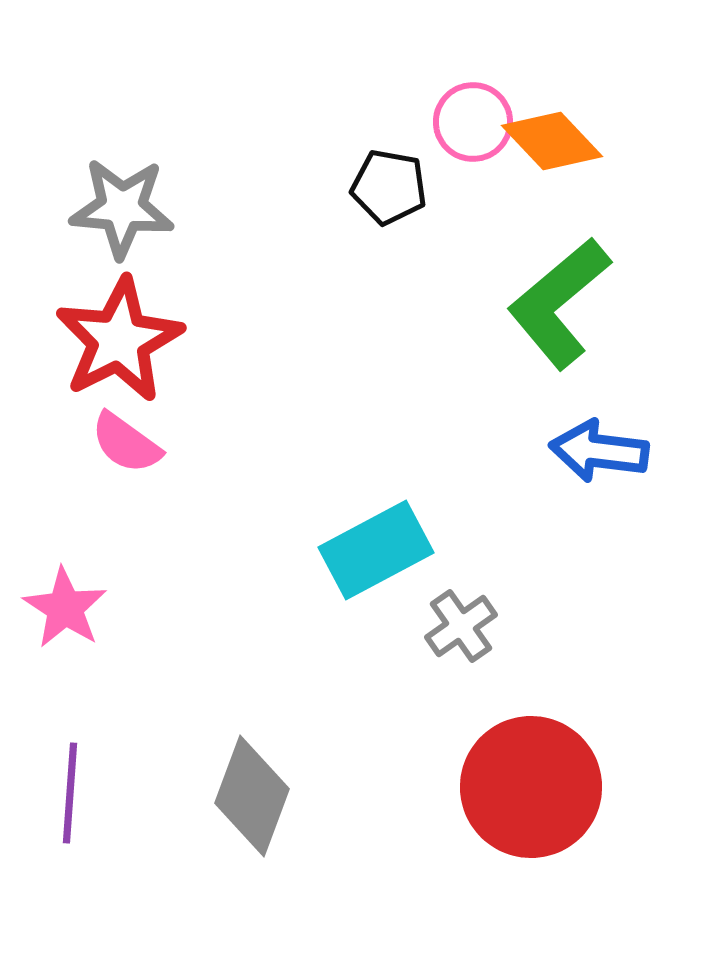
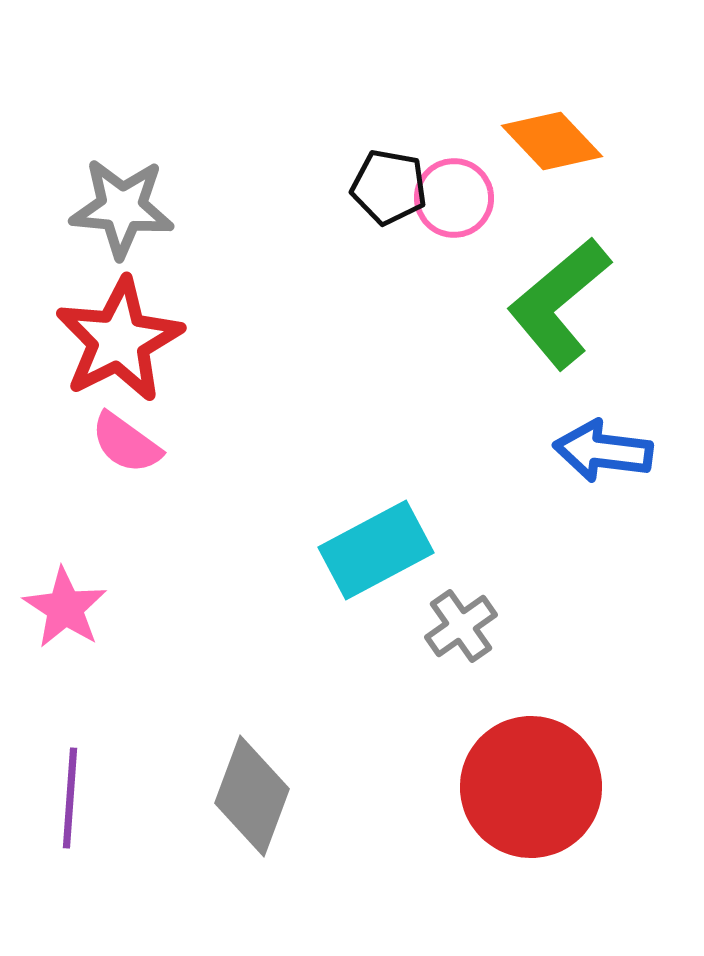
pink circle: moved 19 px left, 76 px down
blue arrow: moved 4 px right
purple line: moved 5 px down
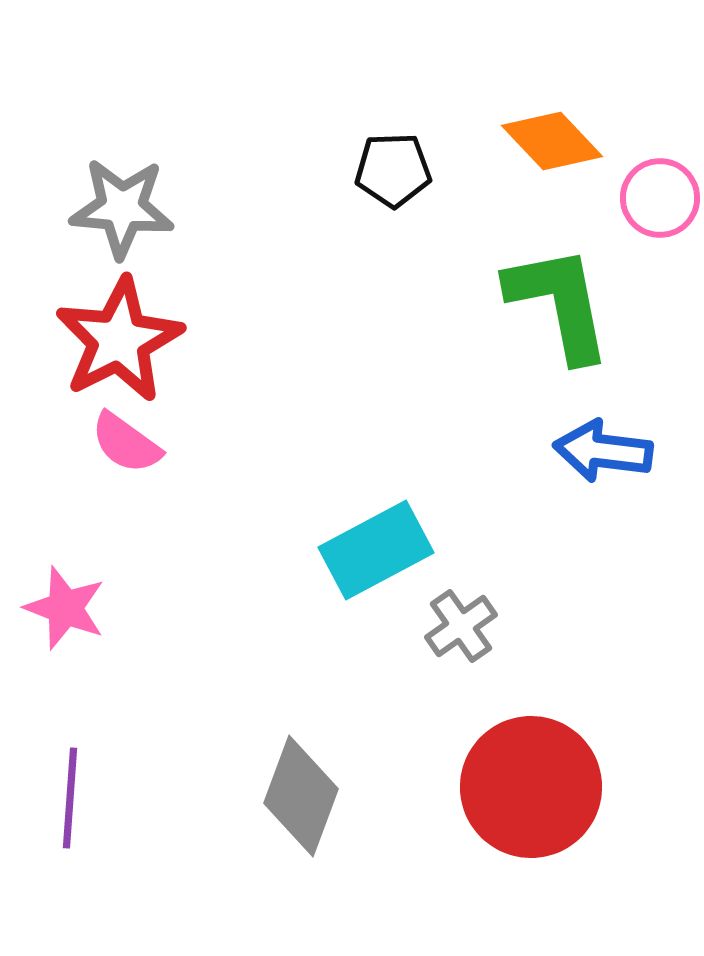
black pentagon: moved 4 px right, 17 px up; rotated 12 degrees counterclockwise
pink circle: moved 206 px right
green L-shape: rotated 119 degrees clockwise
pink star: rotated 12 degrees counterclockwise
gray diamond: moved 49 px right
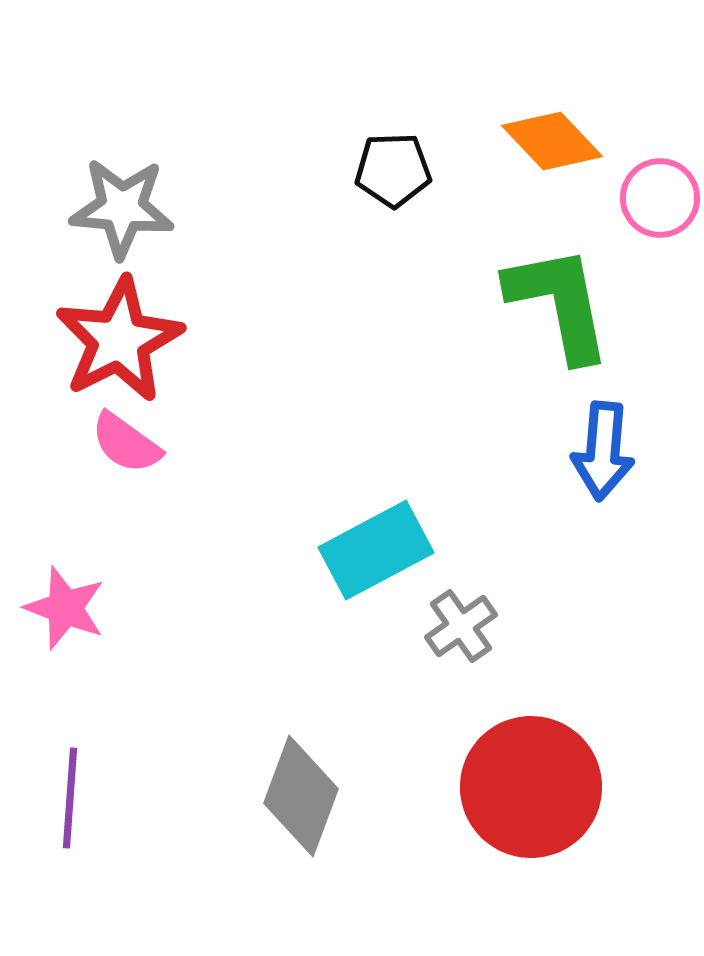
blue arrow: rotated 92 degrees counterclockwise
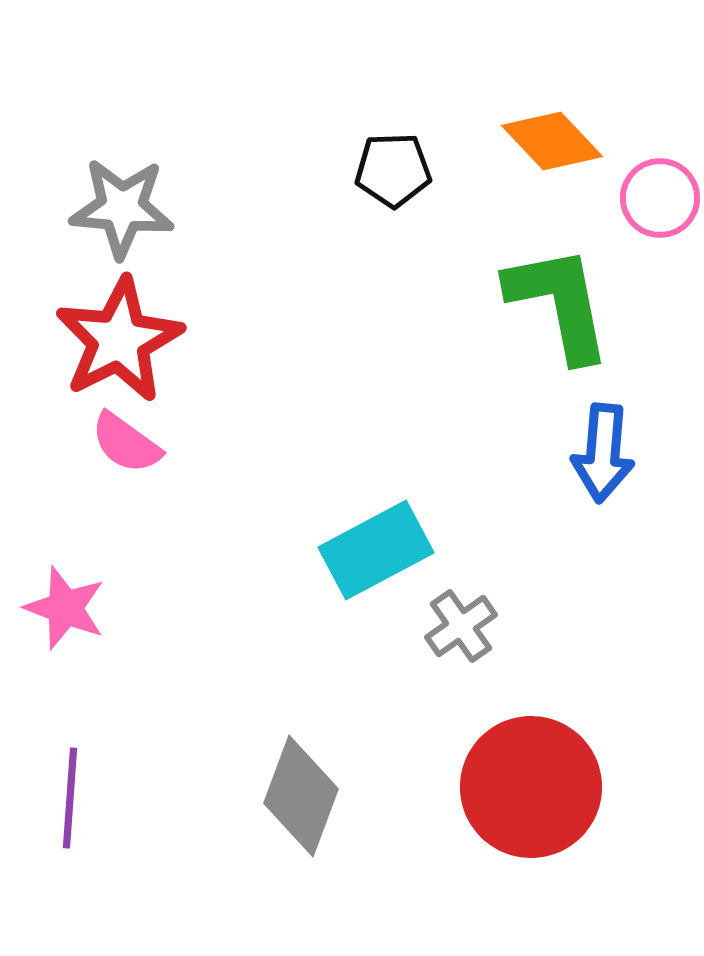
blue arrow: moved 2 px down
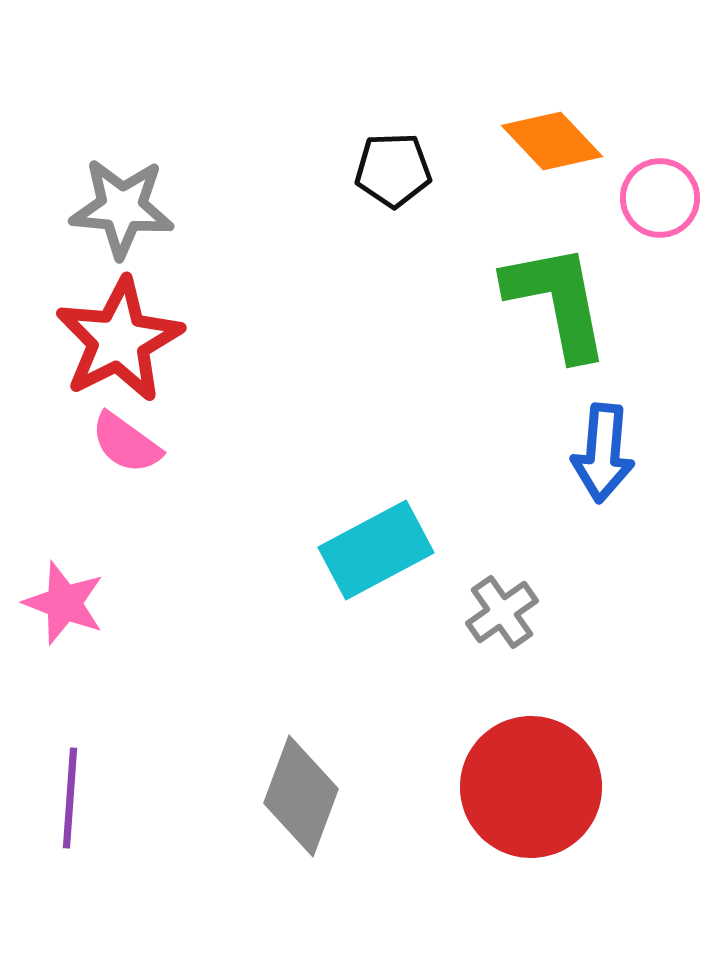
green L-shape: moved 2 px left, 2 px up
pink star: moved 1 px left, 5 px up
gray cross: moved 41 px right, 14 px up
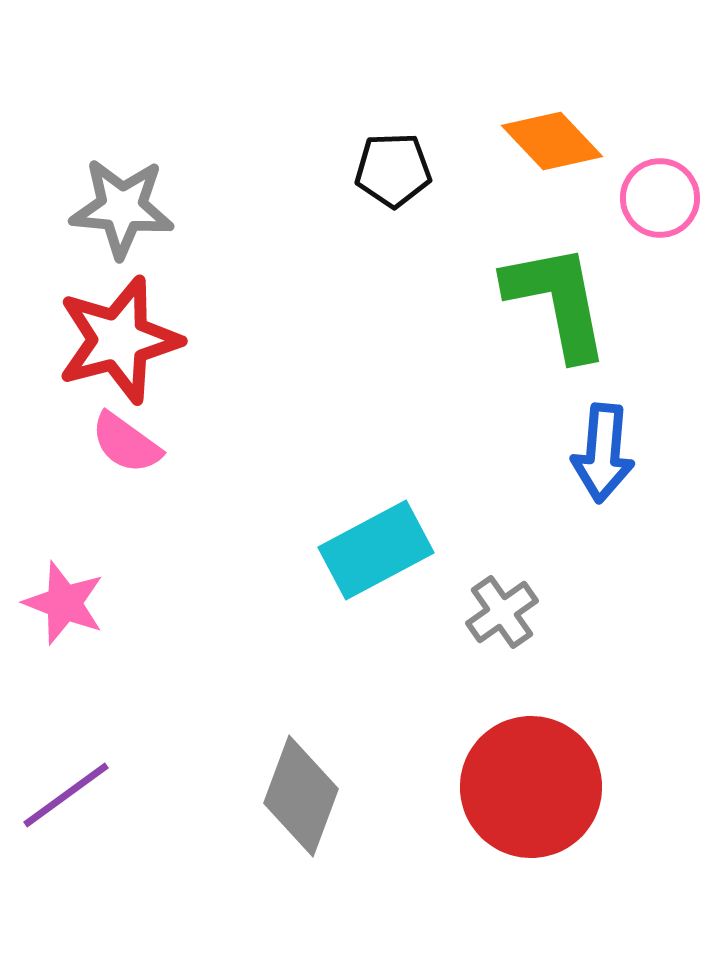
red star: rotated 12 degrees clockwise
purple line: moved 4 px left, 3 px up; rotated 50 degrees clockwise
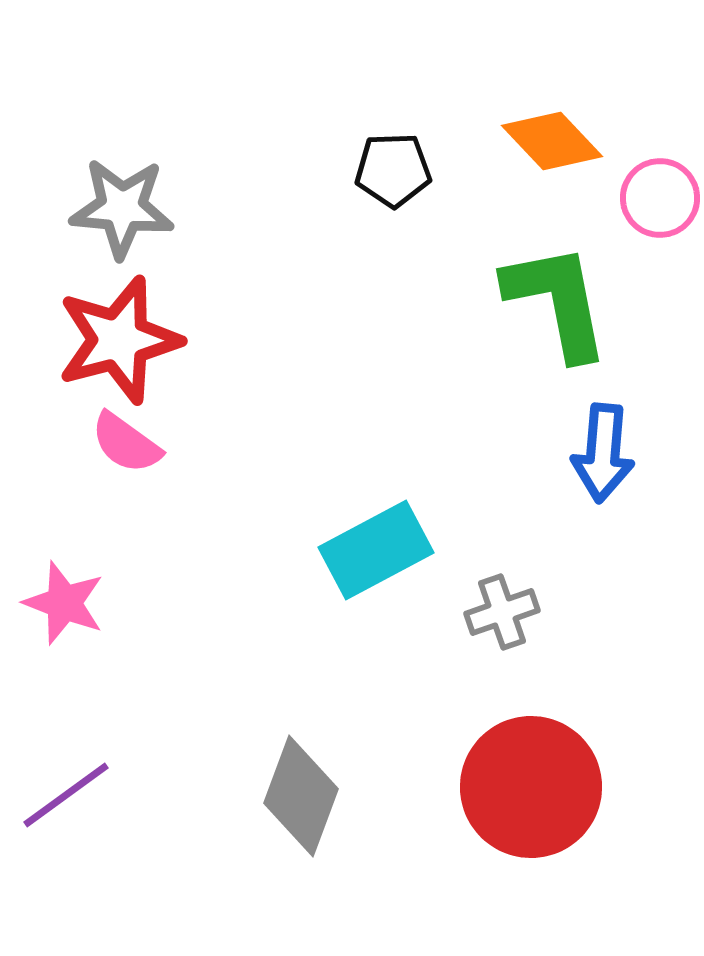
gray cross: rotated 16 degrees clockwise
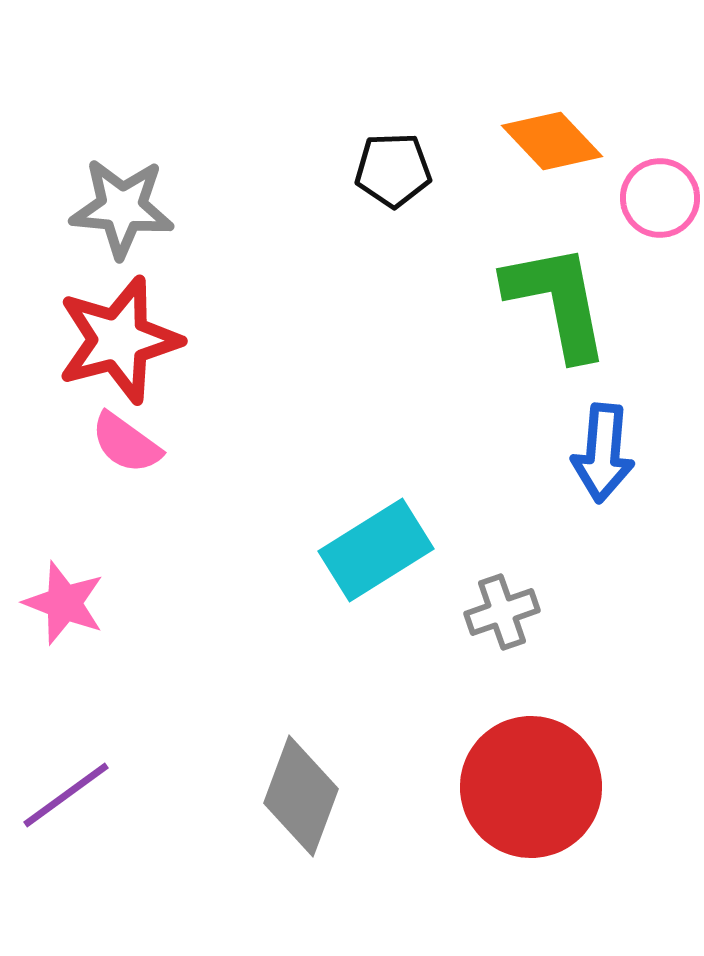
cyan rectangle: rotated 4 degrees counterclockwise
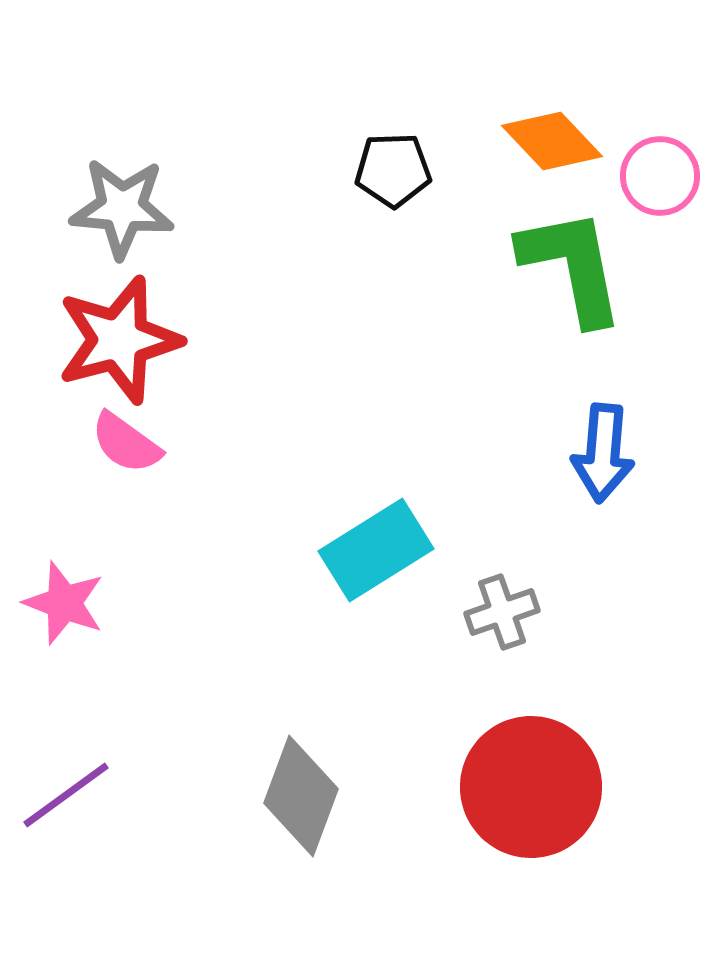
pink circle: moved 22 px up
green L-shape: moved 15 px right, 35 px up
